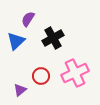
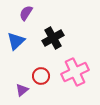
purple semicircle: moved 2 px left, 6 px up
pink cross: moved 1 px up
purple triangle: moved 2 px right
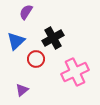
purple semicircle: moved 1 px up
red circle: moved 5 px left, 17 px up
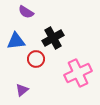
purple semicircle: rotated 91 degrees counterclockwise
blue triangle: rotated 36 degrees clockwise
pink cross: moved 3 px right, 1 px down
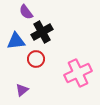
purple semicircle: rotated 21 degrees clockwise
black cross: moved 11 px left, 6 px up
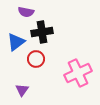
purple semicircle: rotated 42 degrees counterclockwise
black cross: rotated 20 degrees clockwise
blue triangle: moved 1 px down; rotated 30 degrees counterclockwise
purple triangle: rotated 16 degrees counterclockwise
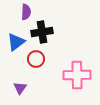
purple semicircle: rotated 98 degrees counterclockwise
pink cross: moved 1 px left, 2 px down; rotated 24 degrees clockwise
purple triangle: moved 2 px left, 2 px up
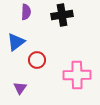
black cross: moved 20 px right, 17 px up
red circle: moved 1 px right, 1 px down
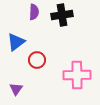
purple semicircle: moved 8 px right
purple triangle: moved 4 px left, 1 px down
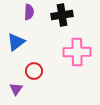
purple semicircle: moved 5 px left
red circle: moved 3 px left, 11 px down
pink cross: moved 23 px up
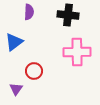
black cross: moved 6 px right; rotated 15 degrees clockwise
blue triangle: moved 2 px left
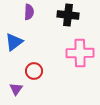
pink cross: moved 3 px right, 1 px down
